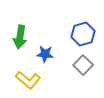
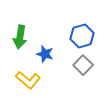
blue hexagon: moved 1 px left, 2 px down
blue star: rotated 12 degrees clockwise
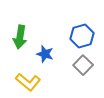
yellow L-shape: moved 2 px down
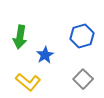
blue star: moved 1 px down; rotated 24 degrees clockwise
gray square: moved 14 px down
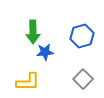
green arrow: moved 13 px right, 5 px up; rotated 10 degrees counterclockwise
blue star: moved 3 px up; rotated 24 degrees clockwise
yellow L-shape: rotated 40 degrees counterclockwise
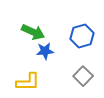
green arrow: rotated 65 degrees counterclockwise
blue star: moved 1 px up
gray square: moved 3 px up
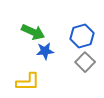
gray square: moved 2 px right, 14 px up
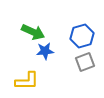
gray square: rotated 24 degrees clockwise
yellow L-shape: moved 1 px left, 1 px up
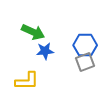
blue hexagon: moved 3 px right, 9 px down; rotated 15 degrees clockwise
